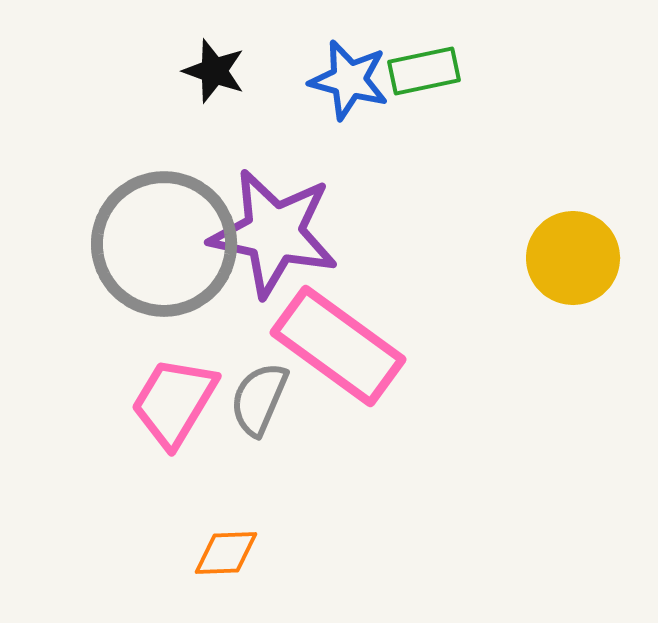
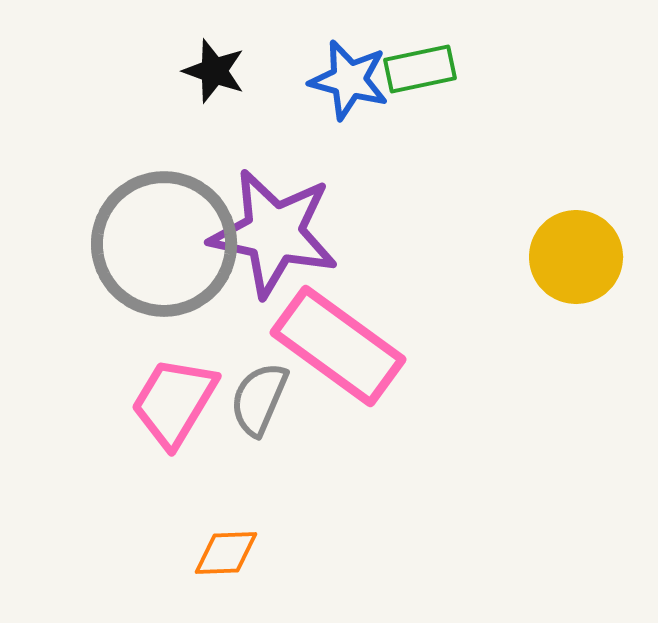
green rectangle: moved 4 px left, 2 px up
yellow circle: moved 3 px right, 1 px up
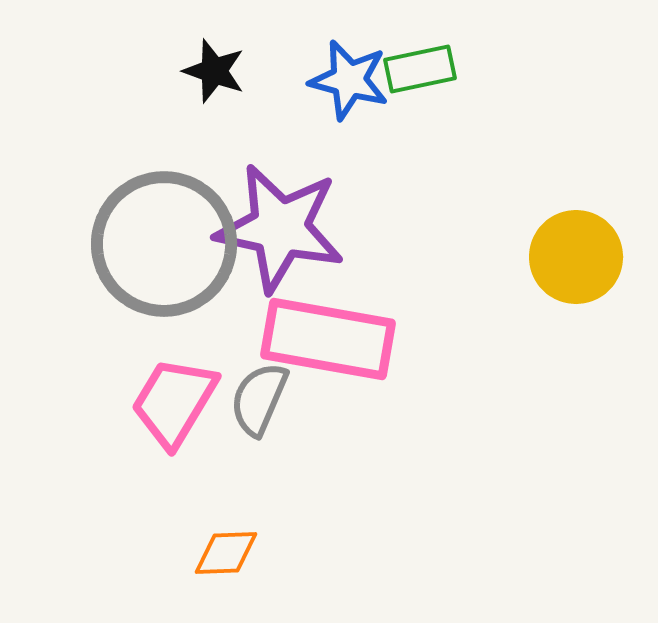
purple star: moved 6 px right, 5 px up
pink rectangle: moved 10 px left, 7 px up; rotated 26 degrees counterclockwise
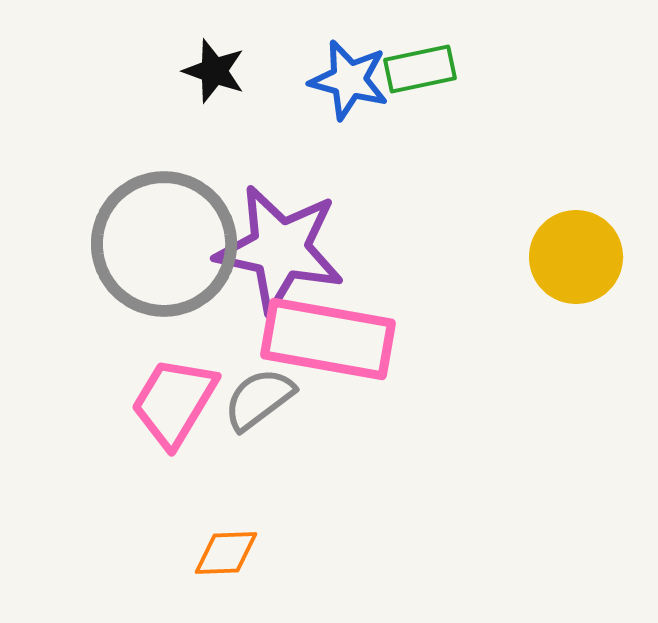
purple star: moved 21 px down
gray semicircle: rotated 30 degrees clockwise
